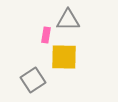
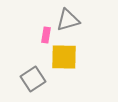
gray triangle: rotated 15 degrees counterclockwise
gray square: moved 1 px up
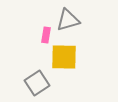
gray square: moved 4 px right, 4 px down
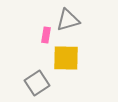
yellow square: moved 2 px right, 1 px down
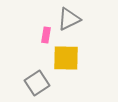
gray triangle: moved 1 px right, 1 px up; rotated 10 degrees counterclockwise
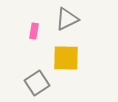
gray triangle: moved 2 px left
pink rectangle: moved 12 px left, 4 px up
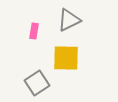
gray triangle: moved 2 px right, 1 px down
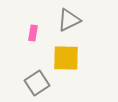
pink rectangle: moved 1 px left, 2 px down
